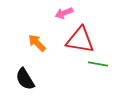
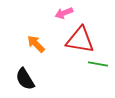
orange arrow: moved 1 px left, 1 px down
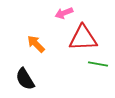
red triangle: moved 3 px right, 2 px up; rotated 12 degrees counterclockwise
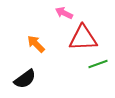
pink arrow: rotated 48 degrees clockwise
green line: rotated 30 degrees counterclockwise
black semicircle: rotated 95 degrees counterclockwise
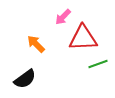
pink arrow: moved 1 px left, 4 px down; rotated 72 degrees counterclockwise
